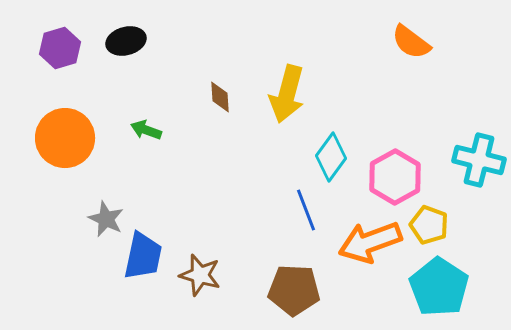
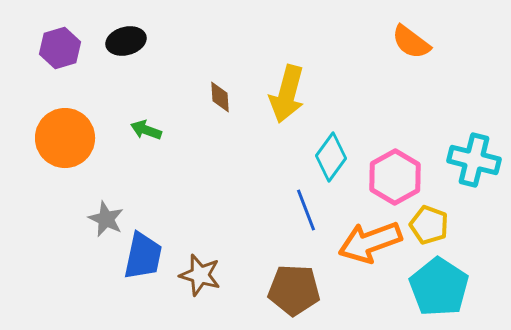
cyan cross: moved 5 px left
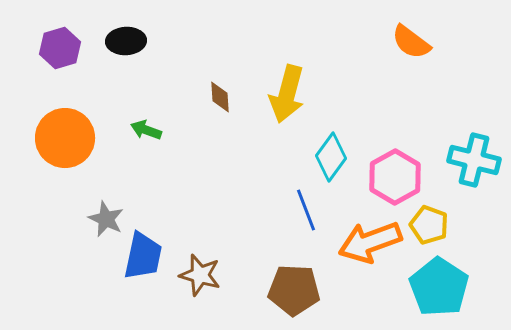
black ellipse: rotated 12 degrees clockwise
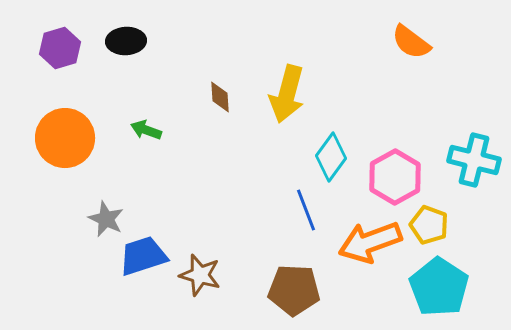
blue trapezoid: rotated 120 degrees counterclockwise
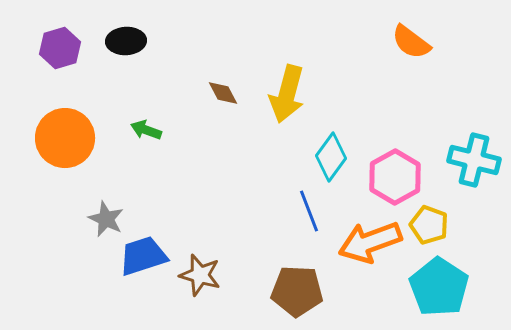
brown diamond: moved 3 px right, 4 px up; rotated 24 degrees counterclockwise
blue line: moved 3 px right, 1 px down
brown pentagon: moved 3 px right, 1 px down
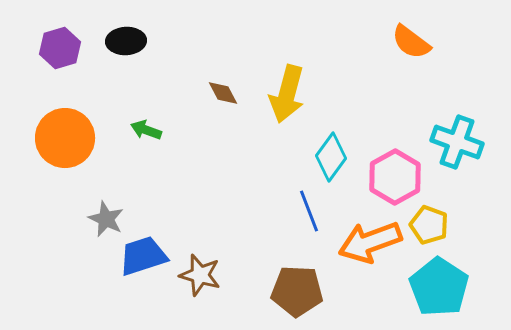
cyan cross: moved 17 px left, 18 px up; rotated 6 degrees clockwise
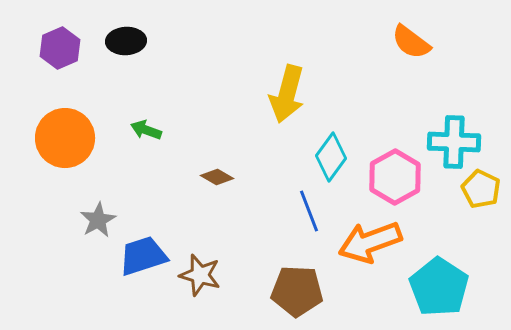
purple hexagon: rotated 6 degrees counterclockwise
brown diamond: moved 6 px left, 84 px down; rotated 32 degrees counterclockwise
cyan cross: moved 3 px left; rotated 18 degrees counterclockwise
gray star: moved 8 px left, 1 px down; rotated 18 degrees clockwise
yellow pentagon: moved 52 px right, 36 px up; rotated 6 degrees clockwise
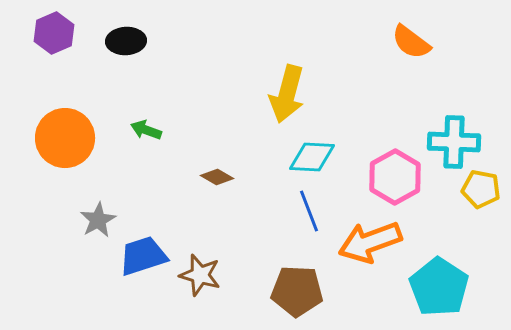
purple hexagon: moved 6 px left, 15 px up
cyan diamond: moved 19 px left; rotated 57 degrees clockwise
yellow pentagon: rotated 15 degrees counterclockwise
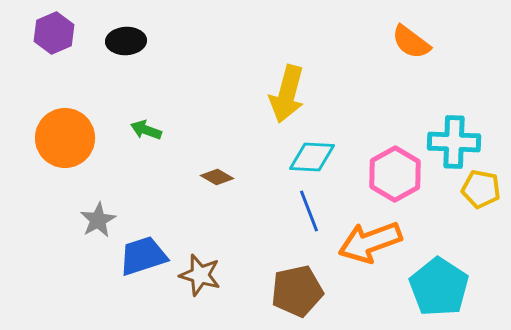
pink hexagon: moved 3 px up
brown pentagon: rotated 15 degrees counterclockwise
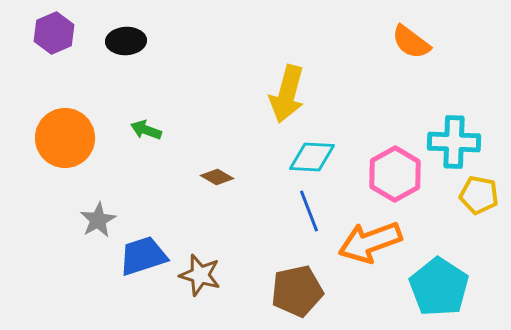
yellow pentagon: moved 2 px left, 6 px down
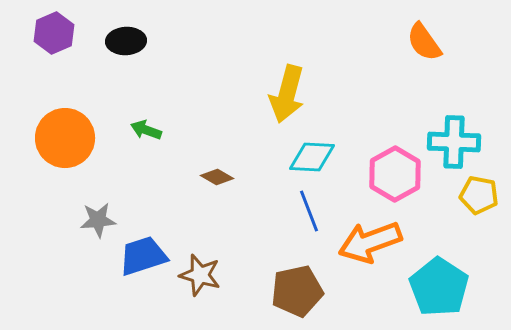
orange semicircle: moved 13 px right; rotated 18 degrees clockwise
gray star: rotated 24 degrees clockwise
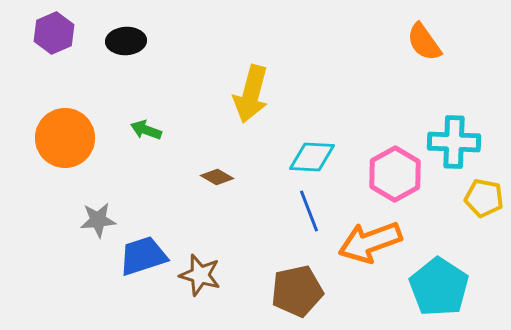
yellow arrow: moved 36 px left
yellow pentagon: moved 5 px right, 3 px down
